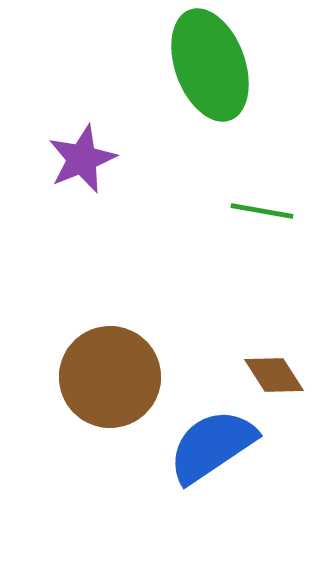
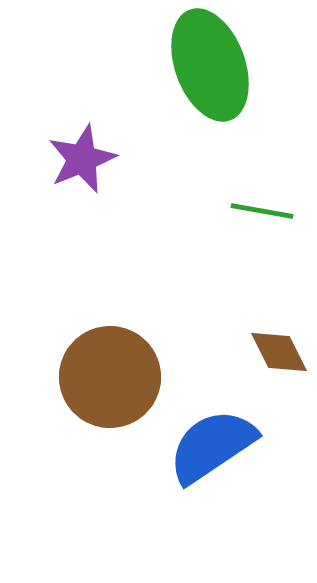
brown diamond: moved 5 px right, 23 px up; rotated 6 degrees clockwise
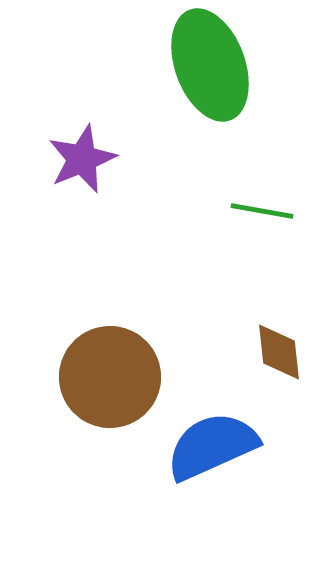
brown diamond: rotated 20 degrees clockwise
blue semicircle: rotated 10 degrees clockwise
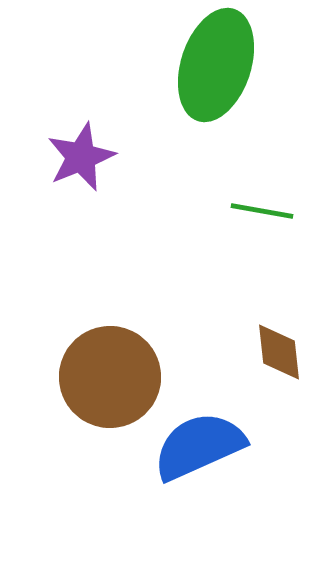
green ellipse: moved 6 px right; rotated 38 degrees clockwise
purple star: moved 1 px left, 2 px up
blue semicircle: moved 13 px left
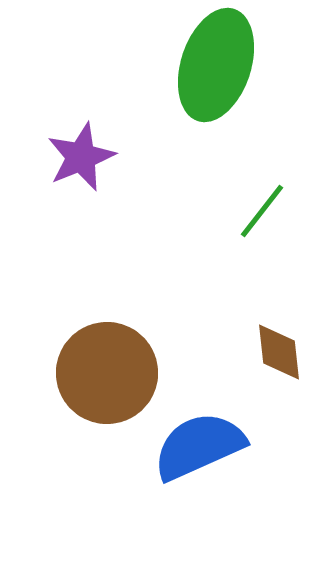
green line: rotated 62 degrees counterclockwise
brown circle: moved 3 px left, 4 px up
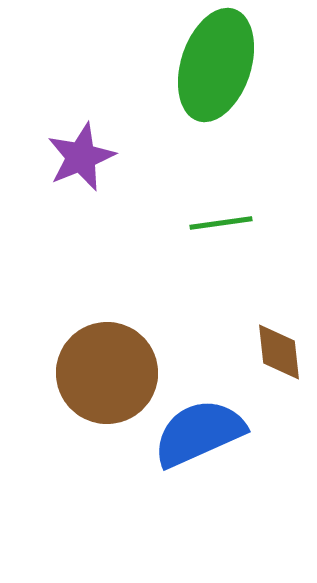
green line: moved 41 px left, 12 px down; rotated 44 degrees clockwise
blue semicircle: moved 13 px up
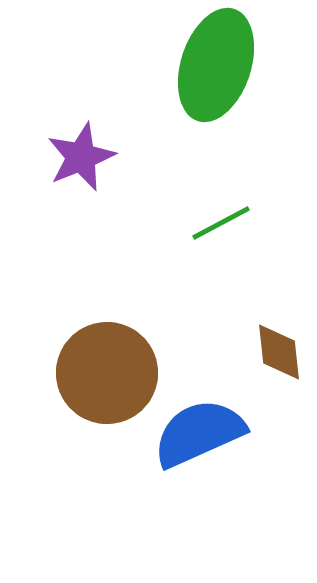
green line: rotated 20 degrees counterclockwise
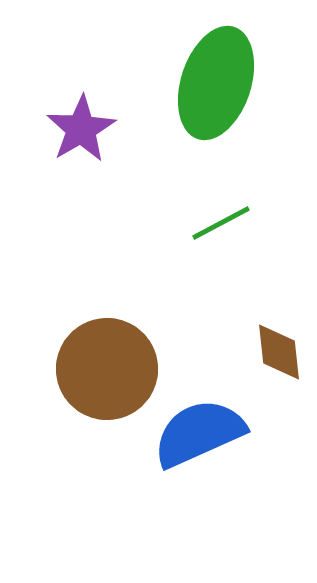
green ellipse: moved 18 px down
purple star: moved 28 px up; rotated 8 degrees counterclockwise
brown circle: moved 4 px up
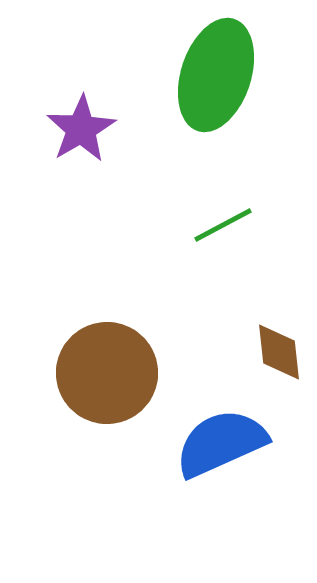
green ellipse: moved 8 px up
green line: moved 2 px right, 2 px down
brown circle: moved 4 px down
blue semicircle: moved 22 px right, 10 px down
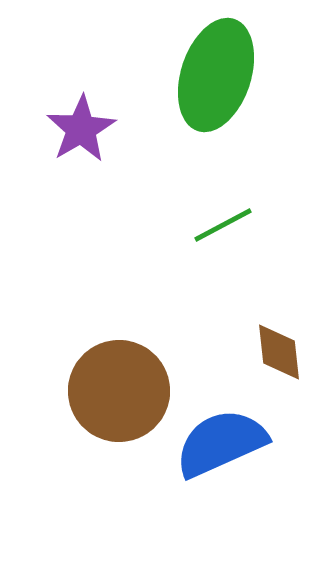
brown circle: moved 12 px right, 18 px down
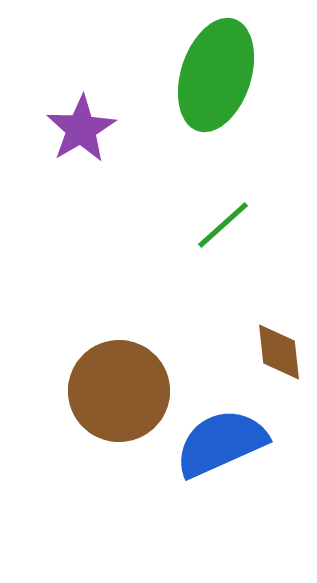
green line: rotated 14 degrees counterclockwise
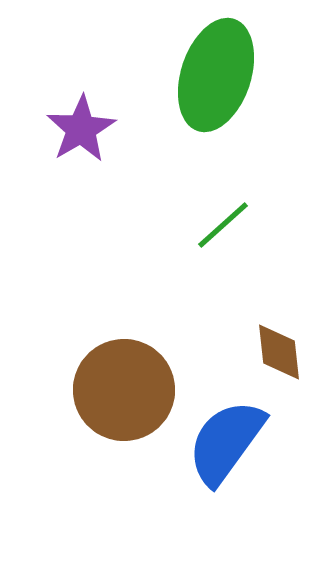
brown circle: moved 5 px right, 1 px up
blue semicircle: moved 5 px right, 1 px up; rotated 30 degrees counterclockwise
